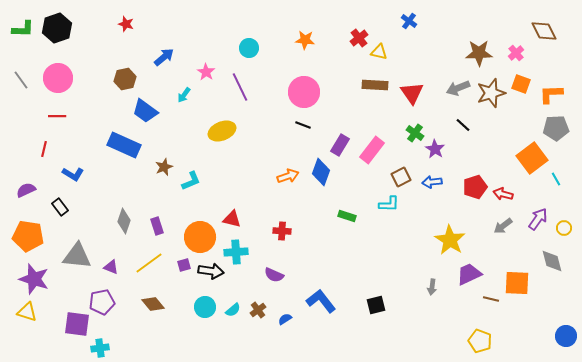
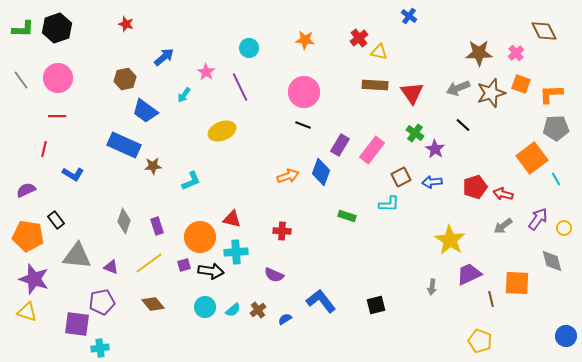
blue cross at (409, 21): moved 5 px up
brown star at (164, 167): moved 11 px left, 1 px up; rotated 18 degrees clockwise
black rectangle at (60, 207): moved 4 px left, 13 px down
brown line at (491, 299): rotated 63 degrees clockwise
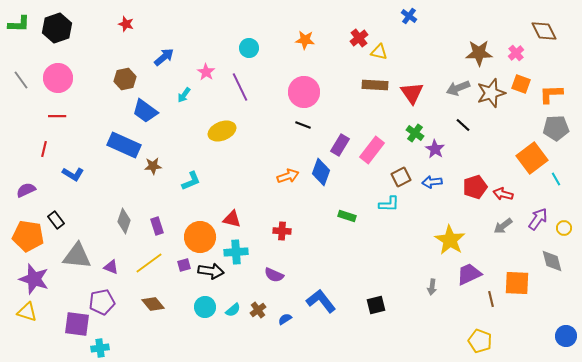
green L-shape at (23, 29): moved 4 px left, 5 px up
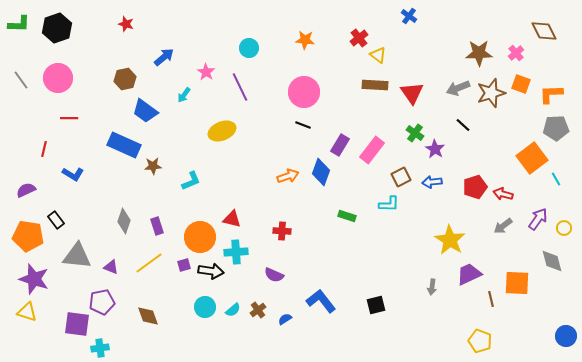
yellow triangle at (379, 52): moved 1 px left, 3 px down; rotated 24 degrees clockwise
red line at (57, 116): moved 12 px right, 2 px down
brown diamond at (153, 304): moved 5 px left, 12 px down; rotated 20 degrees clockwise
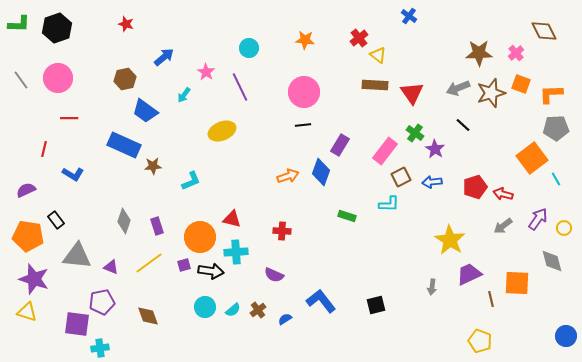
black line at (303, 125): rotated 28 degrees counterclockwise
pink rectangle at (372, 150): moved 13 px right, 1 px down
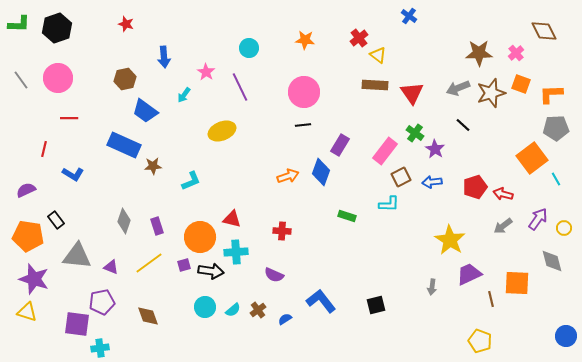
blue arrow at (164, 57): rotated 125 degrees clockwise
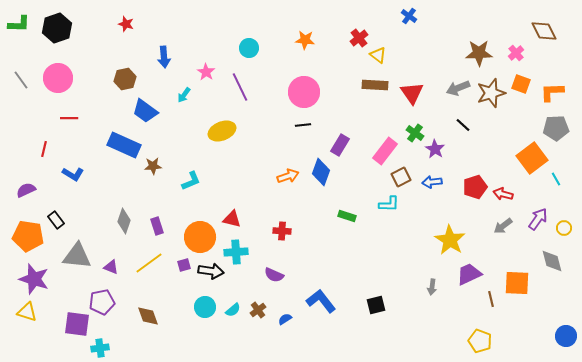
orange L-shape at (551, 94): moved 1 px right, 2 px up
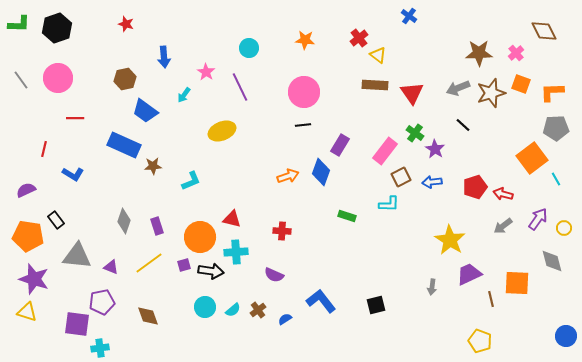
red line at (69, 118): moved 6 px right
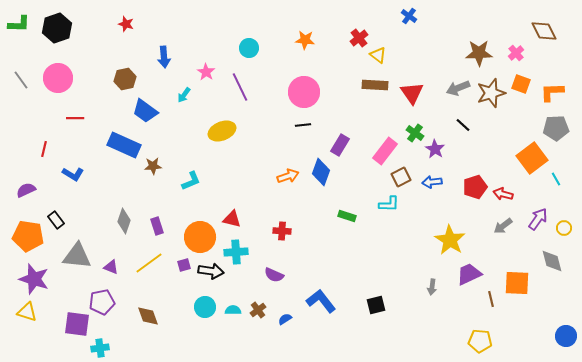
cyan semicircle at (233, 310): rotated 140 degrees counterclockwise
yellow pentagon at (480, 341): rotated 15 degrees counterclockwise
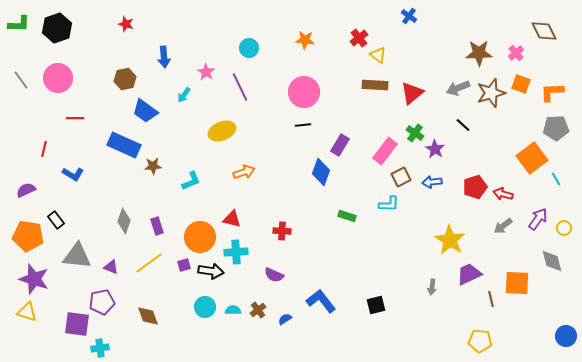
red triangle at (412, 93): rotated 25 degrees clockwise
orange arrow at (288, 176): moved 44 px left, 4 px up
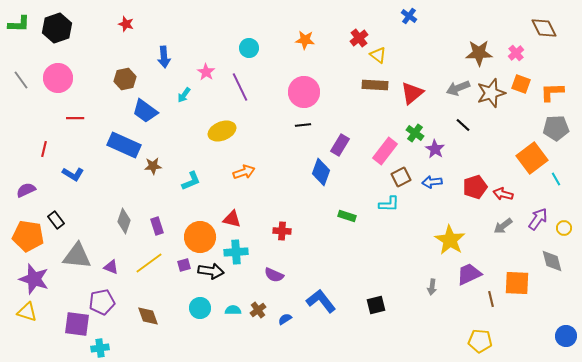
brown diamond at (544, 31): moved 3 px up
cyan circle at (205, 307): moved 5 px left, 1 px down
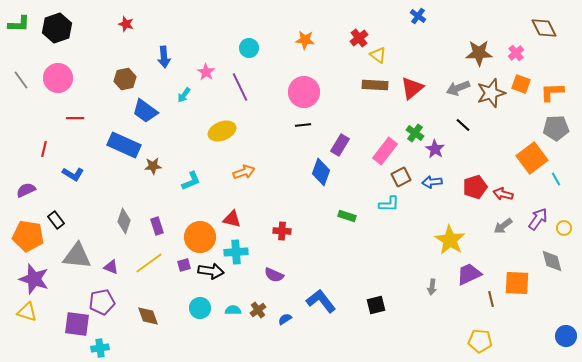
blue cross at (409, 16): moved 9 px right
red triangle at (412, 93): moved 5 px up
